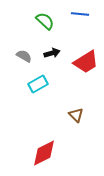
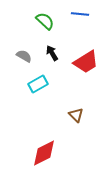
black arrow: rotated 105 degrees counterclockwise
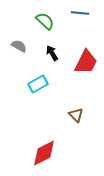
blue line: moved 1 px up
gray semicircle: moved 5 px left, 10 px up
red trapezoid: rotated 32 degrees counterclockwise
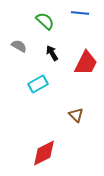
red trapezoid: moved 1 px down
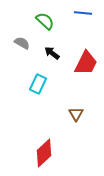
blue line: moved 3 px right
gray semicircle: moved 3 px right, 3 px up
black arrow: rotated 21 degrees counterclockwise
cyan rectangle: rotated 36 degrees counterclockwise
brown triangle: moved 1 px up; rotated 14 degrees clockwise
red diamond: rotated 16 degrees counterclockwise
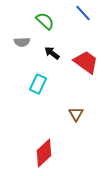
blue line: rotated 42 degrees clockwise
gray semicircle: moved 1 px up; rotated 147 degrees clockwise
red trapezoid: moved 1 px up; rotated 80 degrees counterclockwise
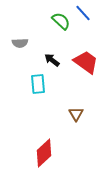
green semicircle: moved 16 px right
gray semicircle: moved 2 px left, 1 px down
black arrow: moved 7 px down
cyan rectangle: rotated 30 degrees counterclockwise
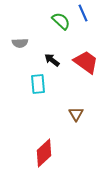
blue line: rotated 18 degrees clockwise
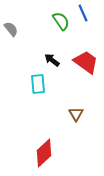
green semicircle: rotated 12 degrees clockwise
gray semicircle: moved 9 px left, 14 px up; rotated 126 degrees counterclockwise
